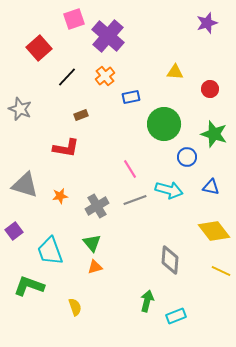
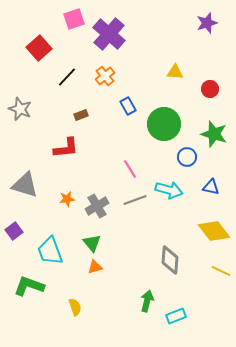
purple cross: moved 1 px right, 2 px up
blue rectangle: moved 3 px left, 9 px down; rotated 72 degrees clockwise
red L-shape: rotated 16 degrees counterclockwise
orange star: moved 7 px right, 3 px down
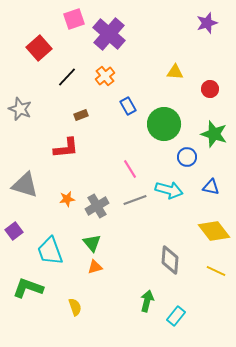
yellow line: moved 5 px left
green L-shape: moved 1 px left, 2 px down
cyan rectangle: rotated 30 degrees counterclockwise
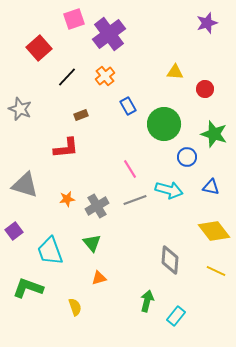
purple cross: rotated 12 degrees clockwise
red circle: moved 5 px left
orange triangle: moved 4 px right, 11 px down
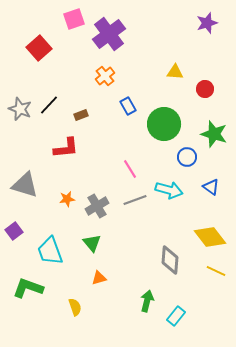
black line: moved 18 px left, 28 px down
blue triangle: rotated 24 degrees clockwise
yellow diamond: moved 4 px left, 6 px down
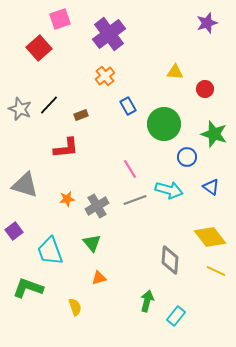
pink square: moved 14 px left
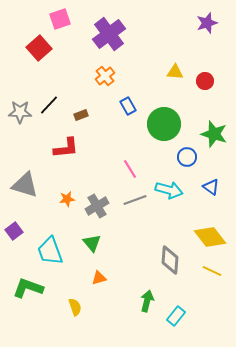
red circle: moved 8 px up
gray star: moved 3 px down; rotated 20 degrees counterclockwise
yellow line: moved 4 px left
